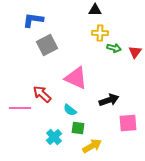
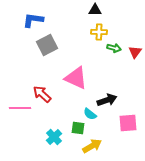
yellow cross: moved 1 px left, 1 px up
black arrow: moved 2 px left
cyan semicircle: moved 20 px right, 4 px down
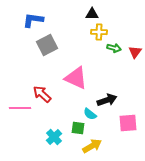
black triangle: moved 3 px left, 4 px down
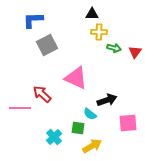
blue L-shape: rotated 10 degrees counterclockwise
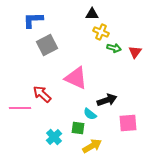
yellow cross: moved 2 px right; rotated 21 degrees clockwise
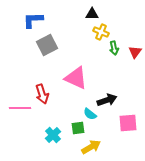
green arrow: rotated 64 degrees clockwise
red arrow: rotated 150 degrees counterclockwise
green square: rotated 16 degrees counterclockwise
cyan cross: moved 1 px left, 2 px up
yellow arrow: moved 1 px left, 1 px down
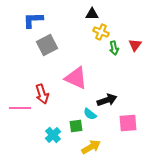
red triangle: moved 7 px up
green square: moved 2 px left, 2 px up
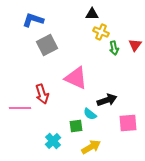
blue L-shape: rotated 20 degrees clockwise
cyan cross: moved 6 px down
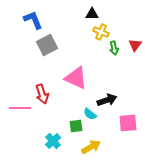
blue L-shape: rotated 50 degrees clockwise
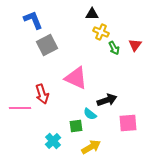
green arrow: rotated 16 degrees counterclockwise
